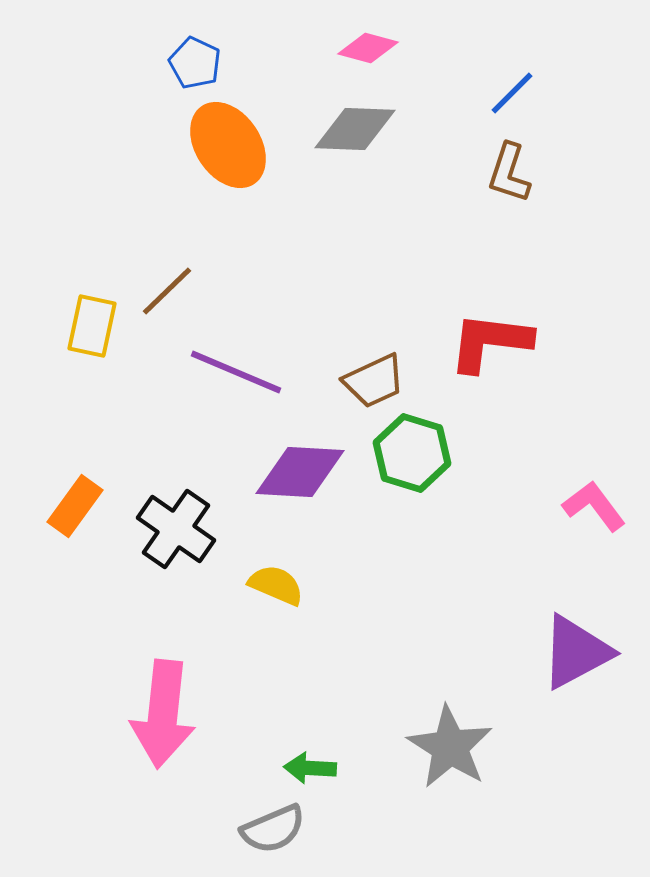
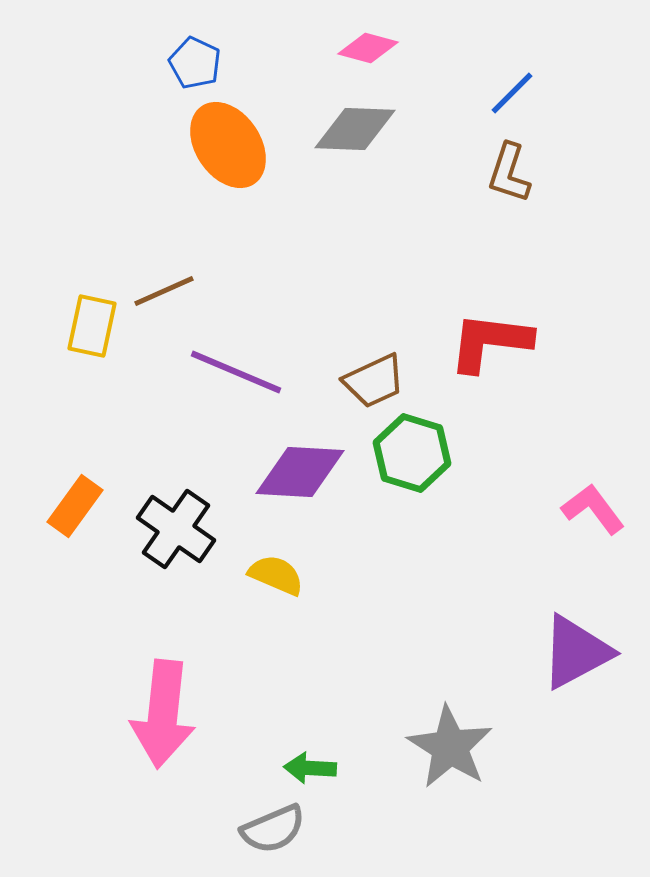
brown line: moved 3 px left; rotated 20 degrees clockwise
pink L-shape: moved 1 px left, 3 px down
yellow semicircle: moved 10 px up
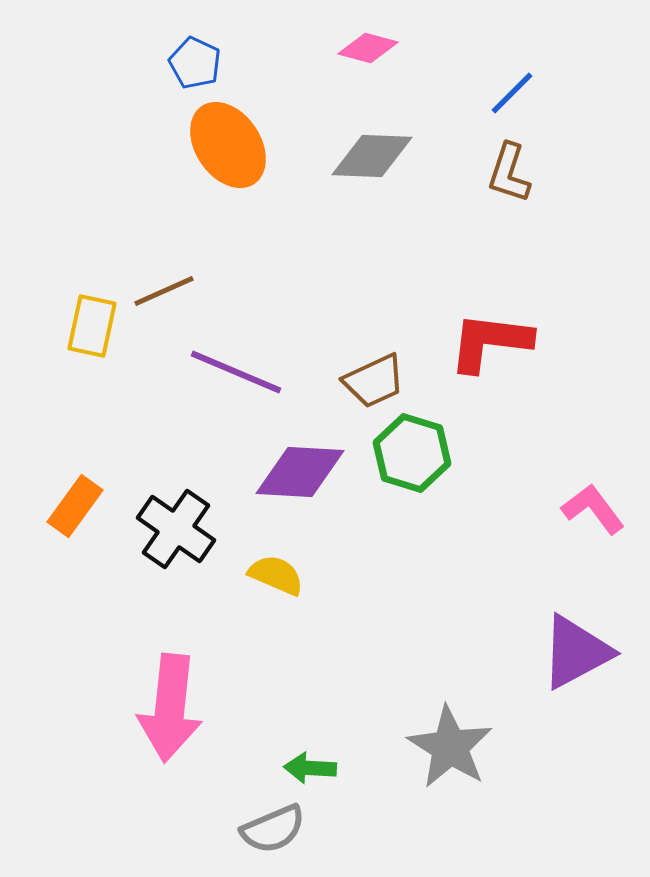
gray diamond: moved 17 px right, 27 px down
pink arrow: moved 7 px right, 6 px up
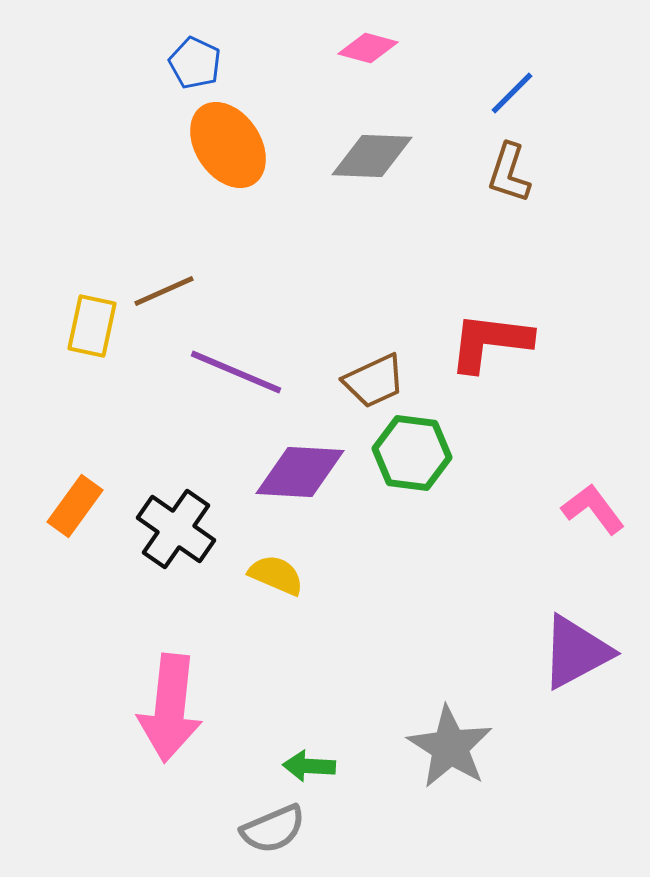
green hexagon: rotated 10 degrees counterclockwise
green arrow: moved 1 px left, 2 px up
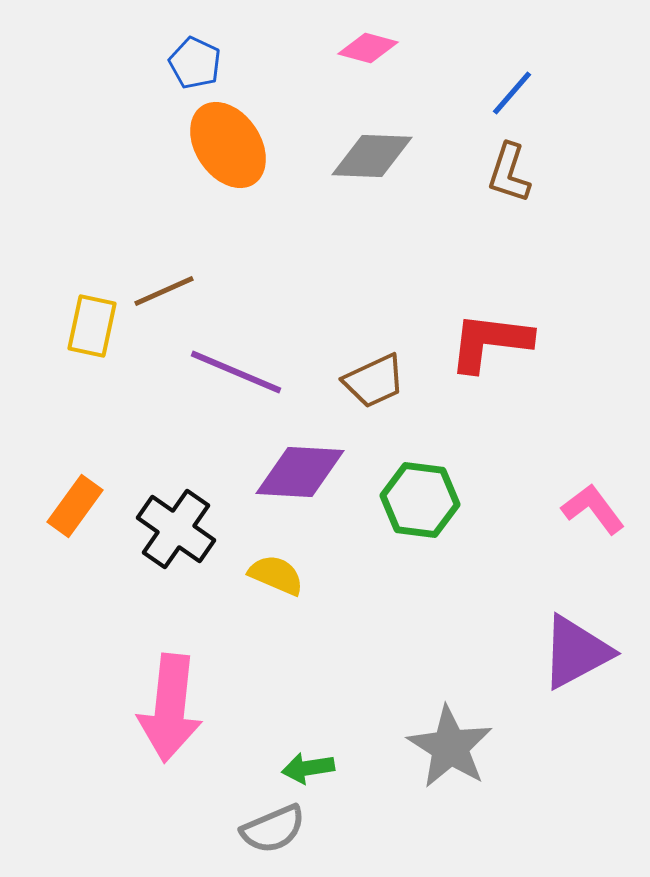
blue line: rotated 4 degrees counterclockwise
green hexagon: moved 8 px right, 47 px down
green arrow: moved 1 px left, 2 px down; rotated 12 degrees counterclockwise
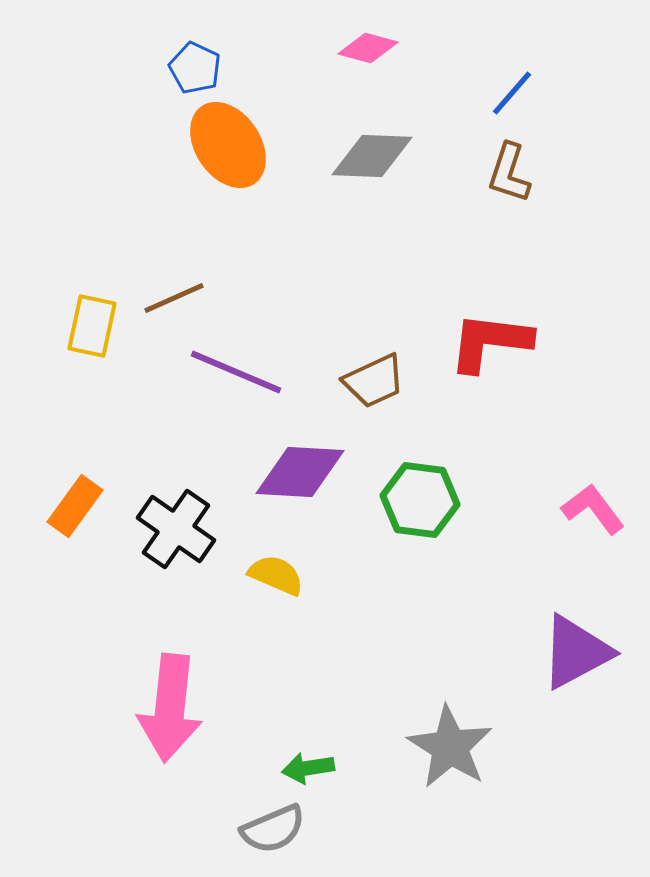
blue pentagon: moved 5 px down
brown line: moved 10 px right, 7 px down
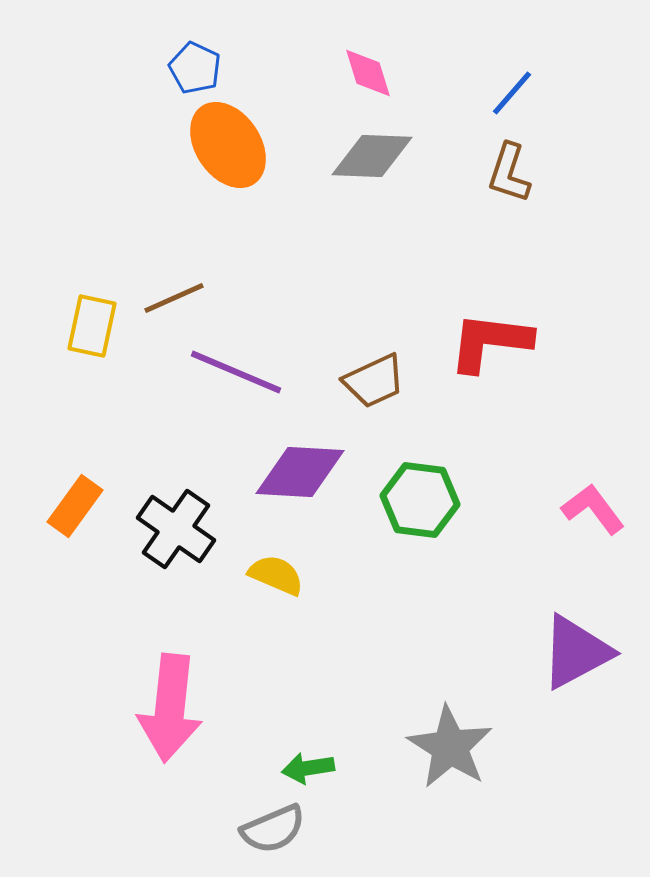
pink diamond: moved 25 px down; rotated 58 degrees clockwise
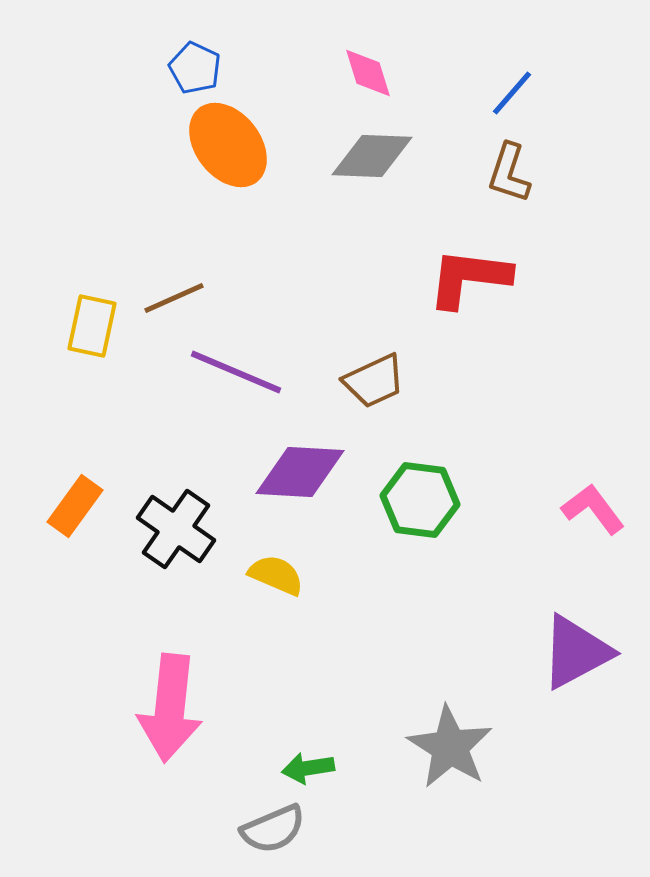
orange ellipse: rotated 4 degrees counterclockwise
red L-shape: moved 21 px left, 64 px up
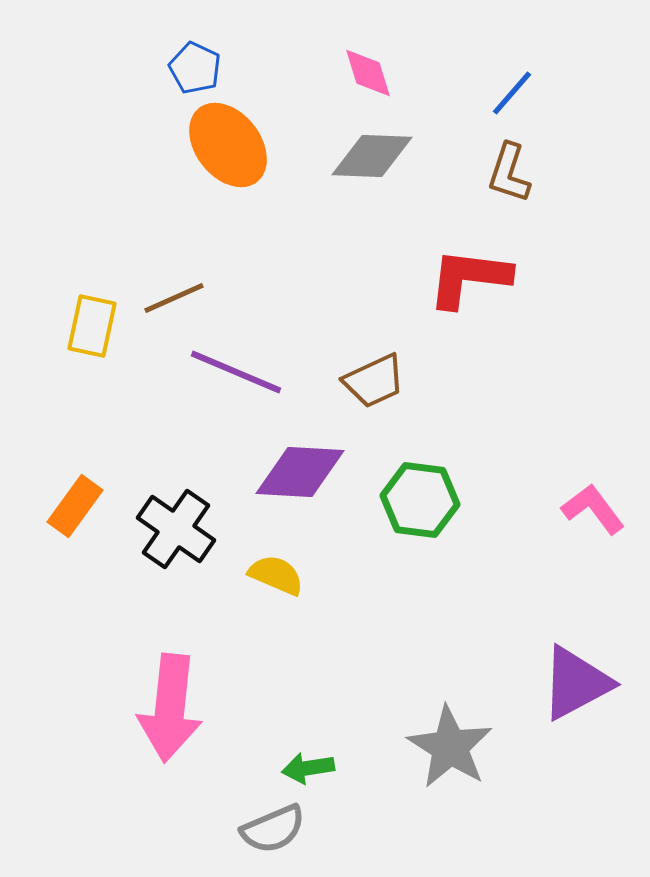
purple triangle: moved 31 px down
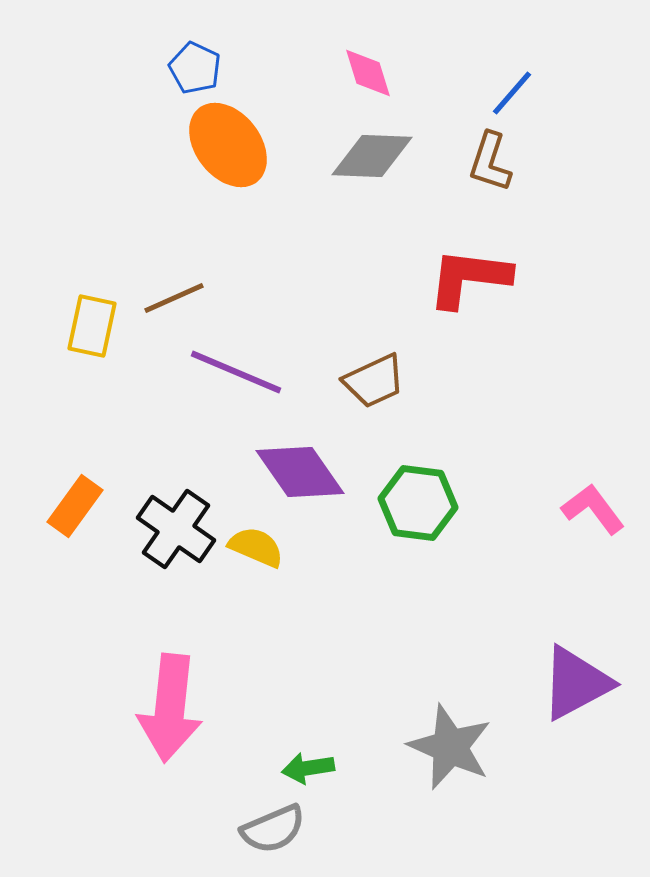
brown L-shape: moved 19 px left, 11 px up
purple diamond: rotated 52 degrees clockwise
green hexagon: moved 2 px left, 3 px down
yellow semicircle: moved 20 px left, 28 px up
gray star: rotated 8 degrees counterclockwise
